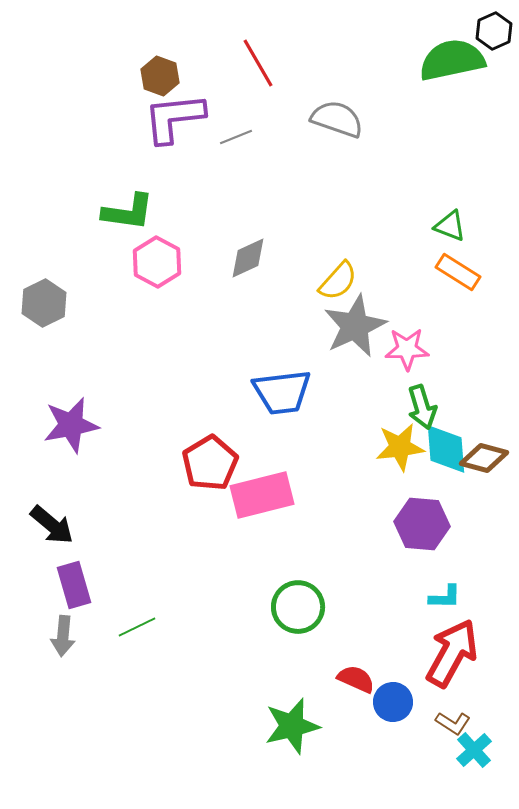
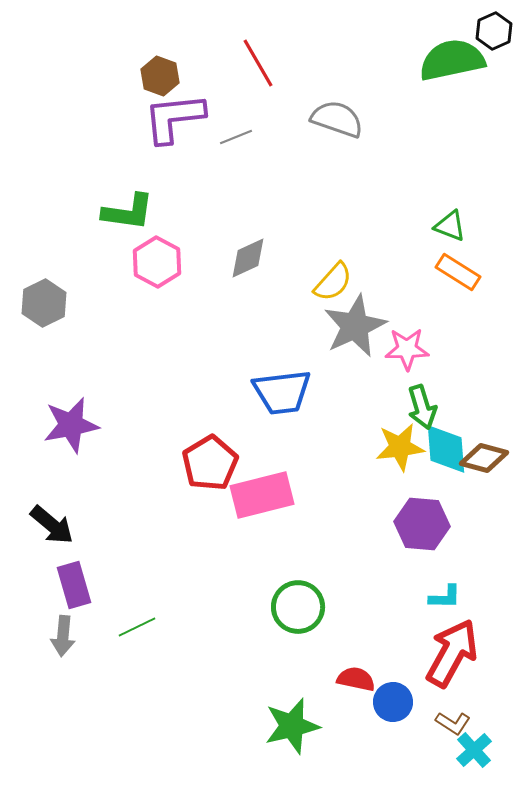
yellow semicircle: moved 5 px left, 1 px down
red semicircle: rotated 12 degrees counterclockwise
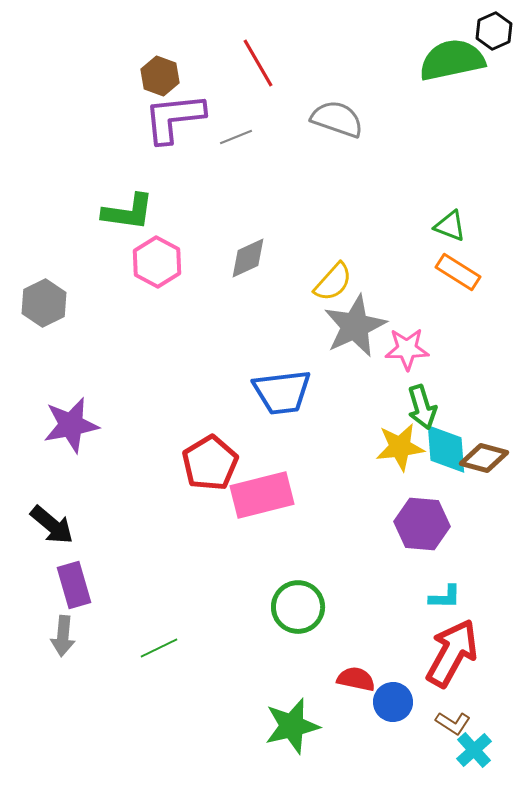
green line: moved 22 px right, 21 px down
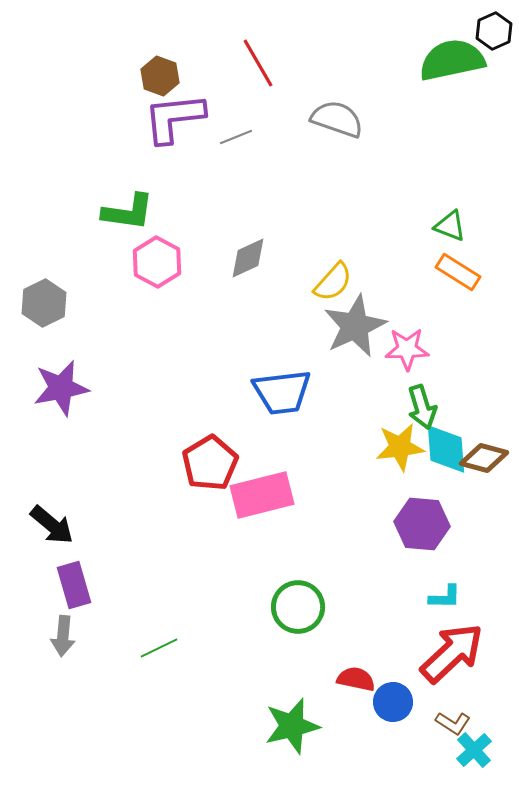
purple star: moved 10 px left, 37 px up
red arrow: rotated 18 degrees clockwise
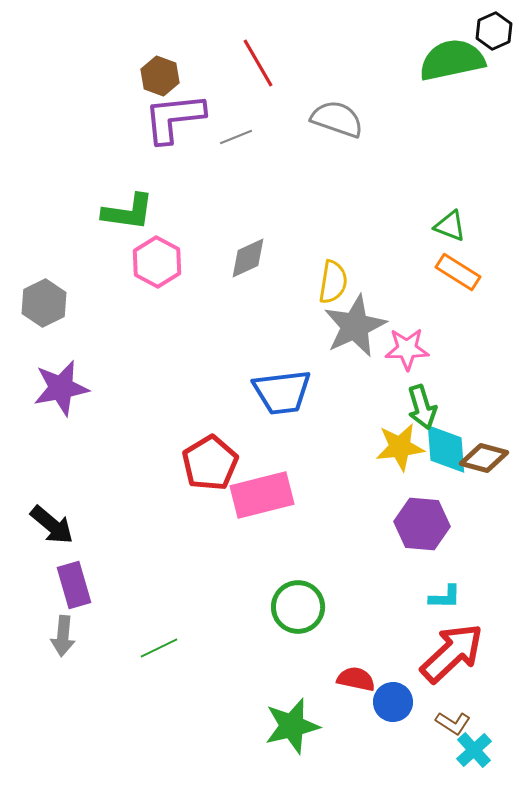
yellow semicircle: rotated 33 degrees counterclockwise
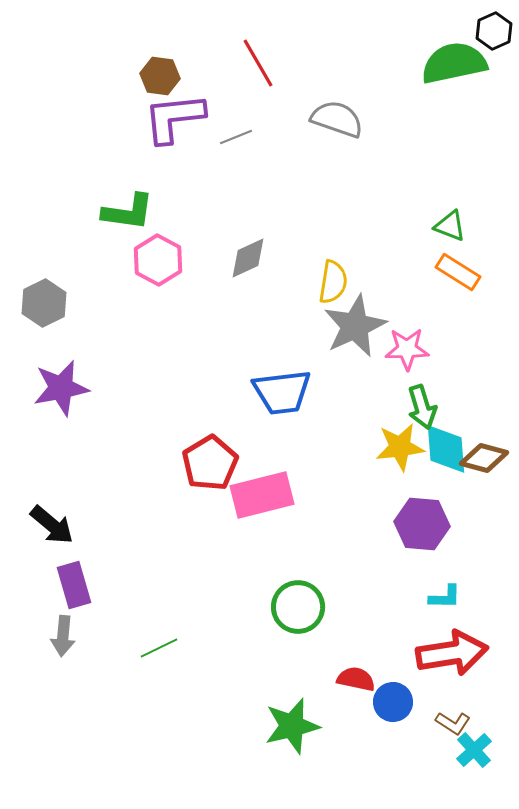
green semicircle: moved 2 px right, 3 px down
brown hexagon: rotated 12 degrees counterclockwise
pink hexagon: moved 1 px right, 2 px up
red arrow: rotated 34 degrees clockwise
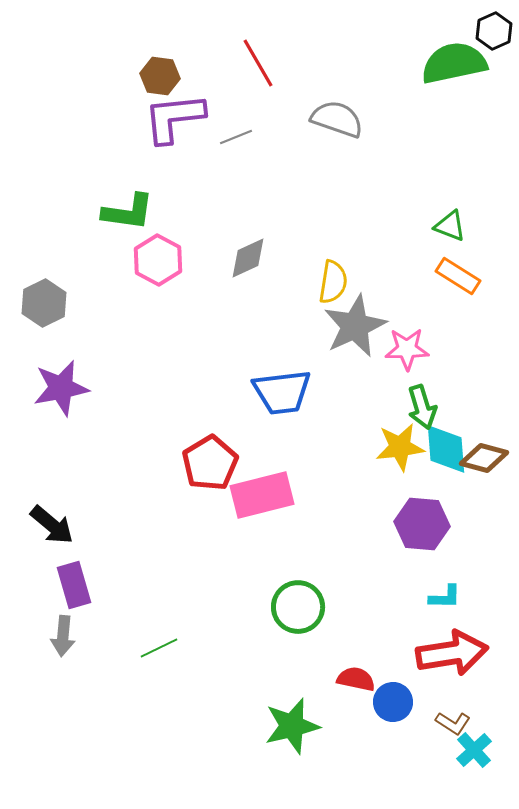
orange rectangle: moved 4 px down
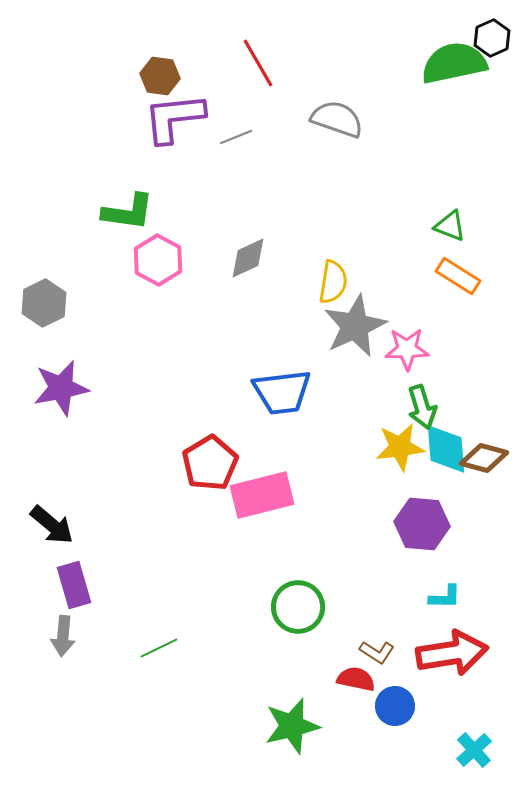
black hexagon: moved 2 px left, 7 px down
blue circle: moved 2 px right, 4 px down
brown L-shape: moved 76 px left, 71 px up
